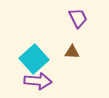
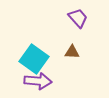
purple trapezoid: rotated 15 degrees counterclockwise
cyan square: rotated 12 degrees counterclockwise
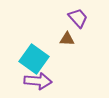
brown triangle: moved 5 px left, 13 px up
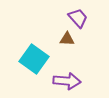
purple arrow: moved 29 px right
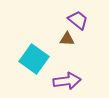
purple trapezoid: moved 2 px down; rotated 10 degrees counterclockwise
purple arrow: rotated 12 degrees counterclockwise
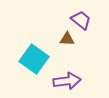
purple trapezoid: moved 3 px right
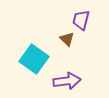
purple trapezoid: rotated 115 degrees counterclockwise
brown triangle: rotated 42 degrees clockwise
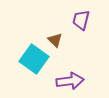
brown triangle: moved 12 px left, 1 px down
purple arrow: moved 3 px right
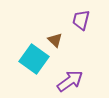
purple arrow: rotated 28 degrees counterclockwise
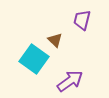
purple trapezoid: moved 1 px right
